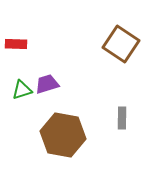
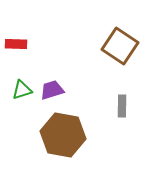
brown square: moved 1 px left, 2 px down
purple trapezoid: moved 5 px right, 6 px down
gray rectangle: moved 12 px up
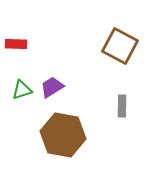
brown square: rotated 6 degrees counterclockwise
purple trapezoid: moved 3 px up; rotated 15 degrees counterclockwise
